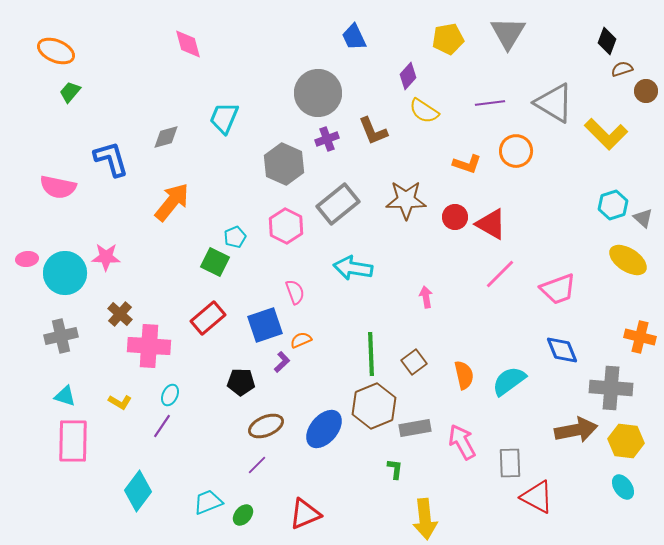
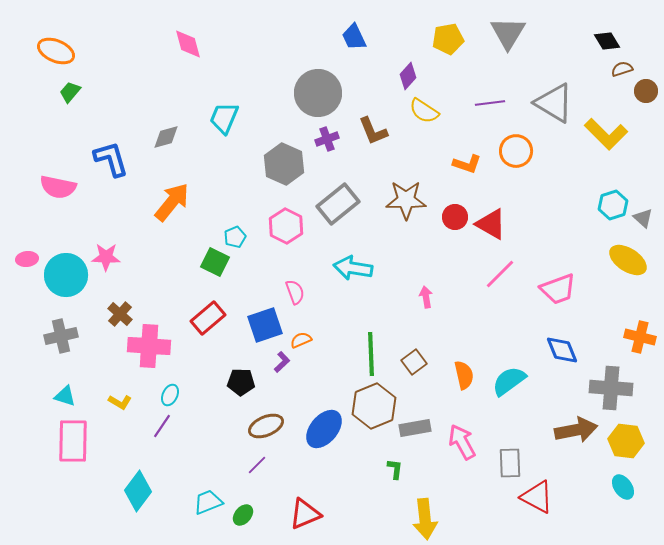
black diamond at (607, 41): rotated 52 degrees counterclockwise
cyan circle at (65, 273): moved 1 px right, 2 px down
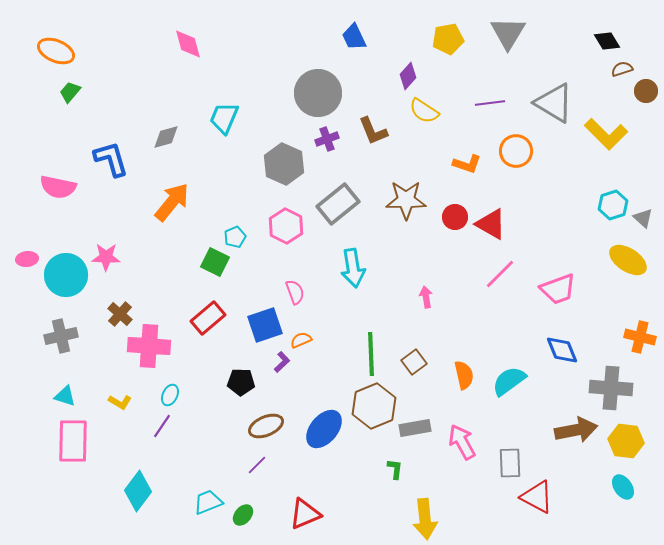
cyan arrow at (353, 268): rotated 108 degrees counterclockwise
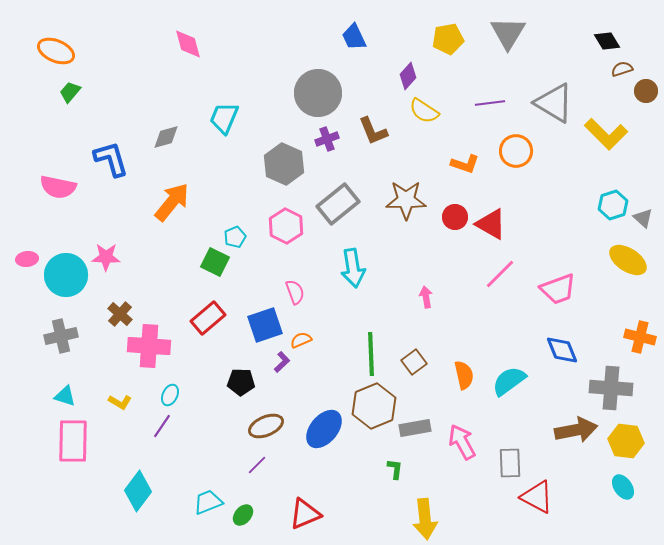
orange L-shape at (467, 164): moved 2 px left
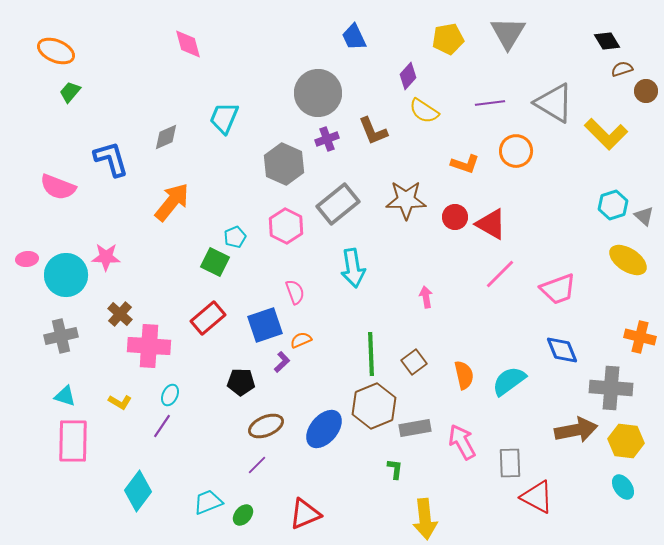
gray diamond at (166, 137): rotated 8 degrees counterclockwise
pink semicircle at (58, 187): rotated 9 degrees clockwise
gray triangle at (643, 218): moved 1 px right, 2 px up
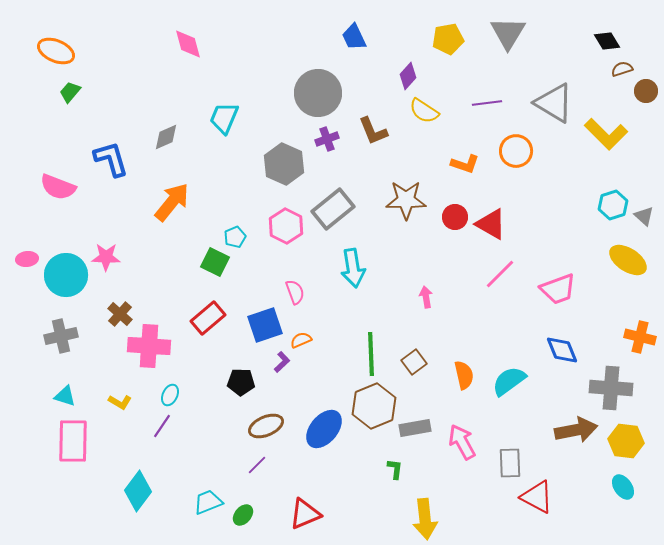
purple line at (490, 103): moved 3 px left
gray rectangle at (338, 204): moved 5 px left, 5 px down
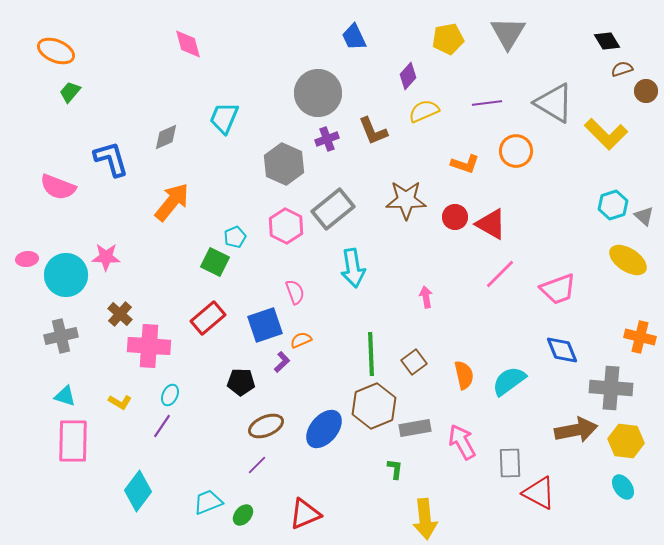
yellow semicircle at (424, 111): rotated 124 degrees clockwise
red triangle at (537, 497): moved 2 px right, 4 px up
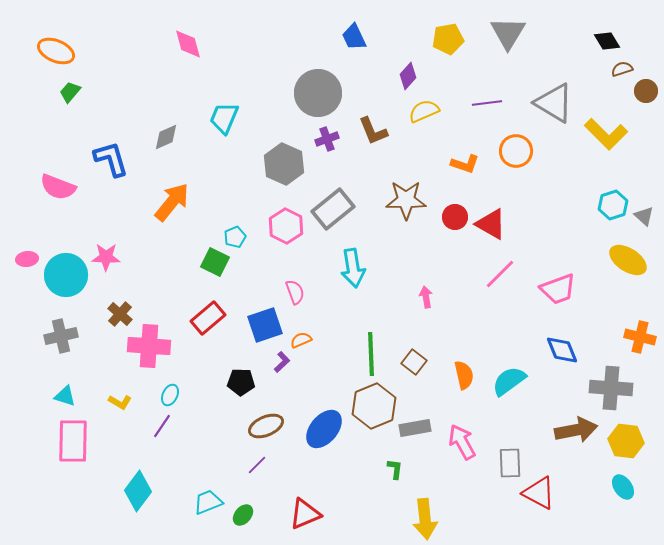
brown square at (414, 362): rotated 15 degrees counterclockwise
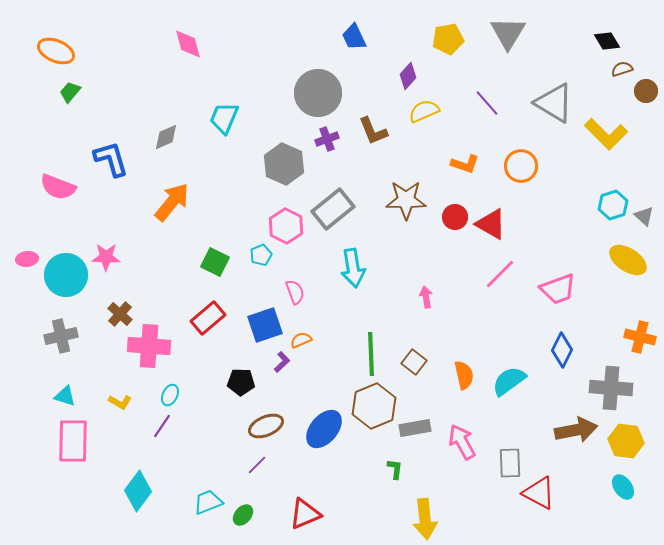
purple line at (487, 103): rotated 56 degrees clockwise
orange circle at (516, 151): moved 5 px right, 15 px down
cyan pentagon at (235, 237): moved 26 px right, 18 px down
blue diamond at (562, 350): rotated 48 degrees clockwise
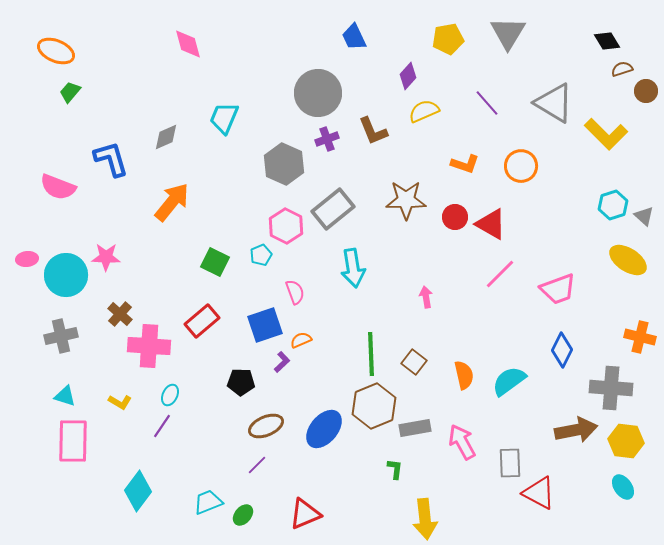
red rectangle at (208, 318): moved 6 px left, 3 px down
